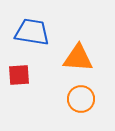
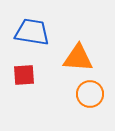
red square: moved 5 px right
orange circle: moved 9 px right, 5 px up
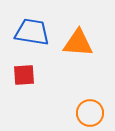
orange triangle: moved 15 px up
orange circle: moved 19 px down
